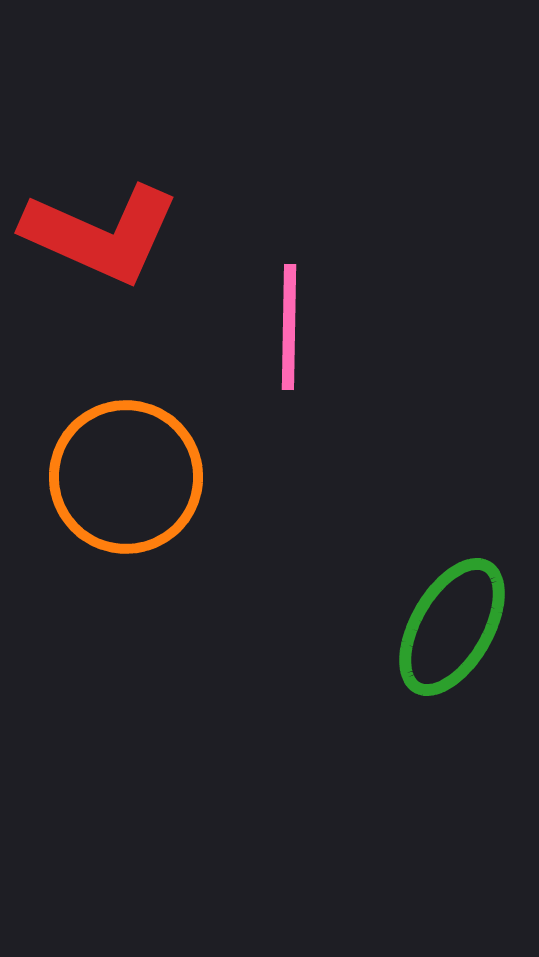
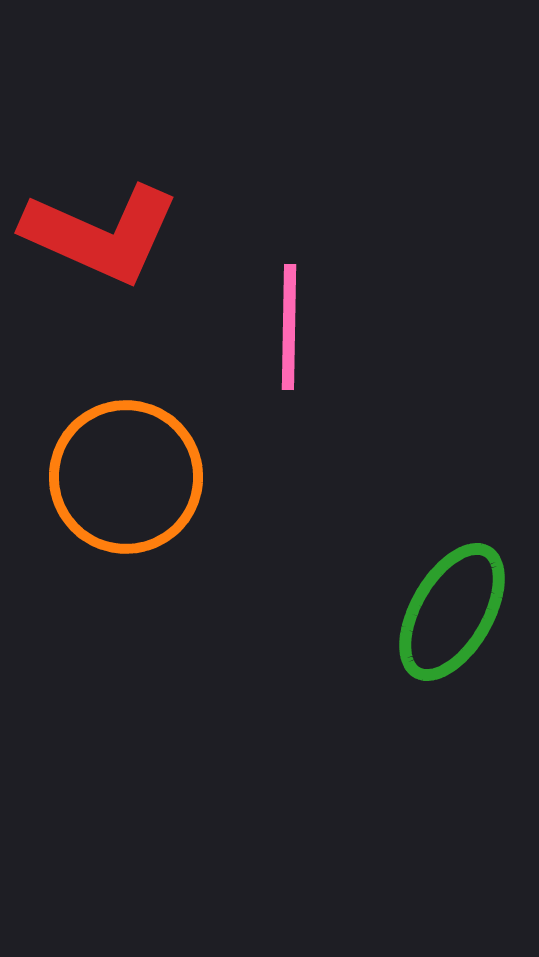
green ellipse: moved 15 px up
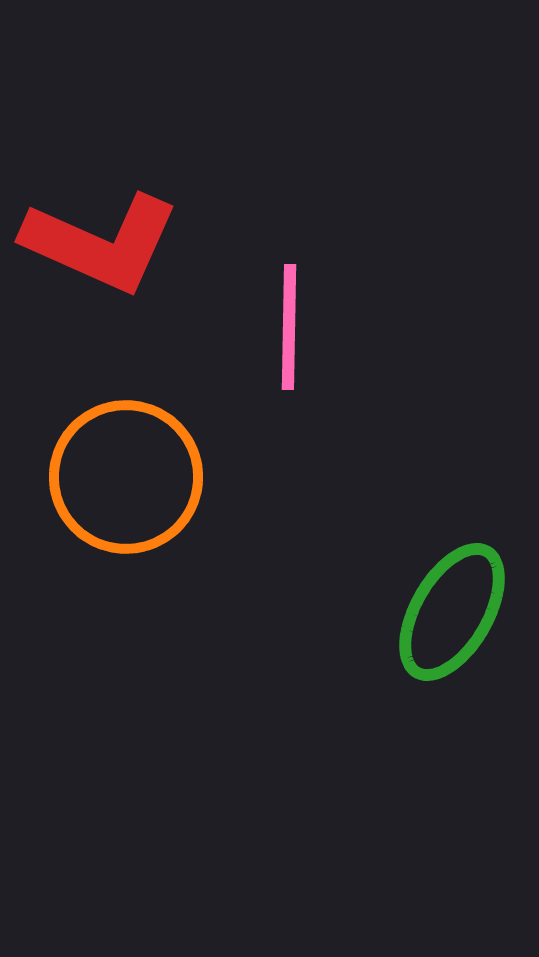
red L-shape: moved 9 px down
